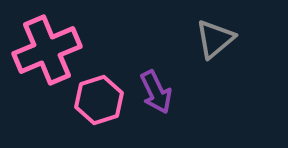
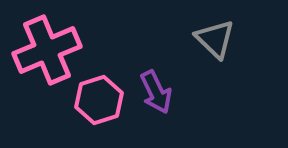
gray triangle: rotated 36 degrees counterclockwise
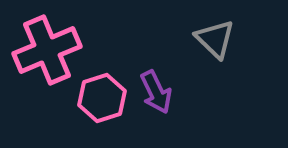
pink hexagon: moved 3 px right, 2 px up
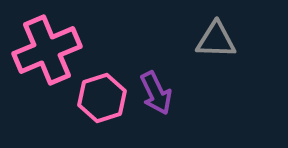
gray triangle: moved 1 px right, 1 px down; rotated 42 degrees counterclockwise
purple arrow: moved 1 px down
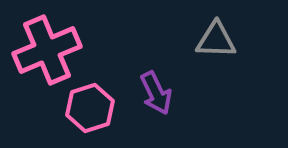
pink hexagon: moved 12 px left, 10 px down
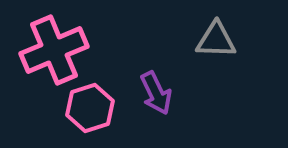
pink cross: moved 7 px right
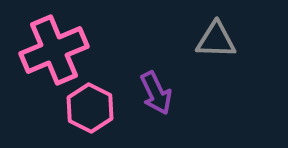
pink hexagon: rotated 15 degrees counterclockwise
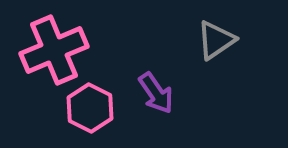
gray triangle: rotated 36 degrees counterclockwise
purple arrow: rotated 9 degrees counterclockwise
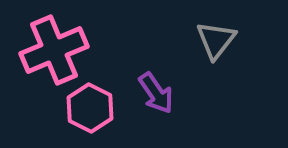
gray triangle: rotated 18 degrees counterclockwise
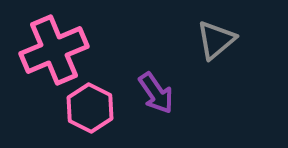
gray triangle: rotated 12 degrees clockwise
